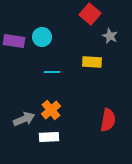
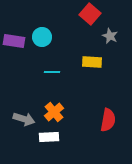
orange cross: moved 3 px right, 2 px down
gray arrow: rotated 40 degrees clockwise
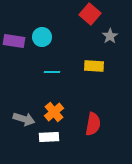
gray star: rotated 14 degrees clockwise
yellow rectangle: moved 2 px right, 4 px down
red semicircle: moved 15 px left, 4 px down
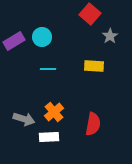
purple rectangle: rotated 40 degrees counterclockwise
cyan line: moved 4 px left, 3 px up
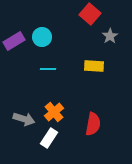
white rectangle: moved 1 px down; rotated 54 degrees counterclockwise
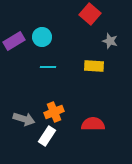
gray star: moved 5 px down; rotated 21 degrees counterclockwise
cyan line: moved 2 px up
orange cross: rotated 18 degrees clockwise
red semicircle: rotated 100 degrees counterclockwise
white rectangle: moved 2 px left, 2 px up
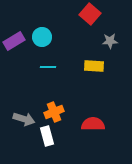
gray star: rotated 21 degrees counterclockwise
white rectangle: rotated 48 degrees counterclockwise
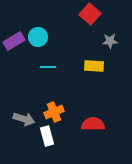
cyan circle: moved 4 px left
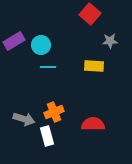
cyan circle: moved 3 px right, 8 px down
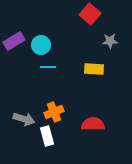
yellow rectangle: moved 3 px down
